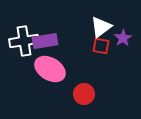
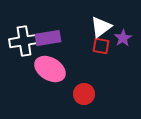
purple rectangle: moved 3 px right, 3 px up
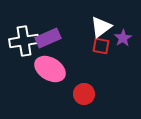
purple rectangle: rotated 15 degrees counterclockwise
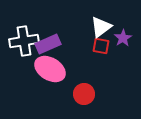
purple rectangle: moved 6 px down
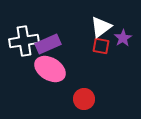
red circle: moved 5 px down
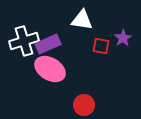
white triangle: moved 19 px left, 7 px up; rotated 45 degrees clockwise
white cross: rotated 8 degrees counterclockwise
red circle: moved 6 px down
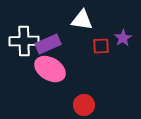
white cross: rotated 16 degrees clockwise
red square: rotated 12 degrees counterclockwise
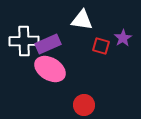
red square: rotated 18 degrees clockwise
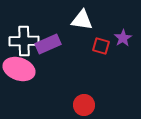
pink ellipse: moved 31 px left; rotated 12 degrees counterclockwise
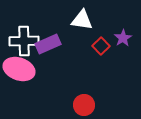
red square: rotated 30 degrees clockwise
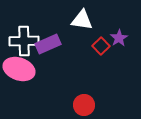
purple star: moved 4 px left
